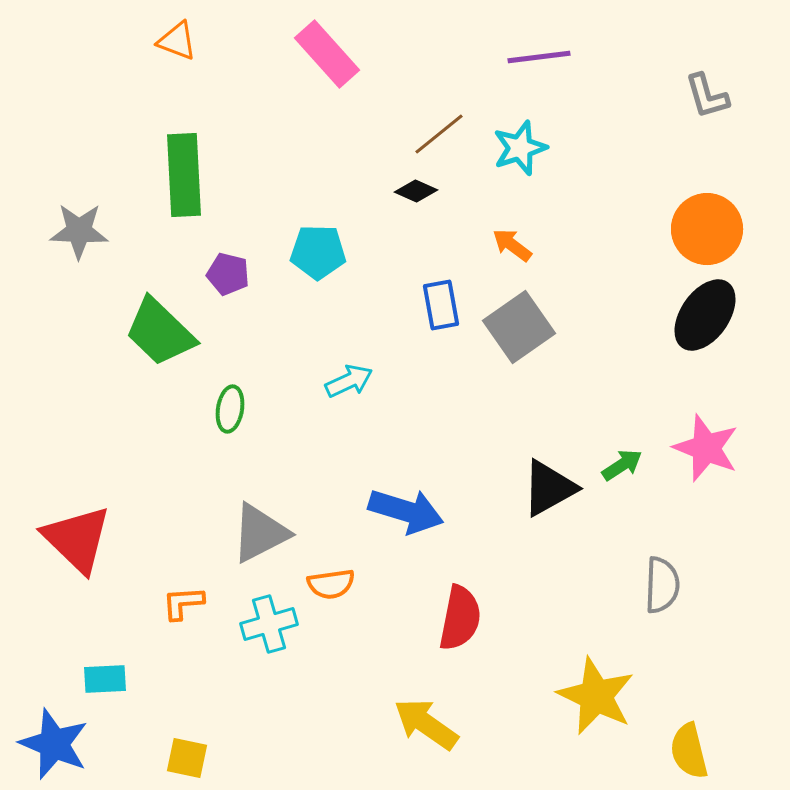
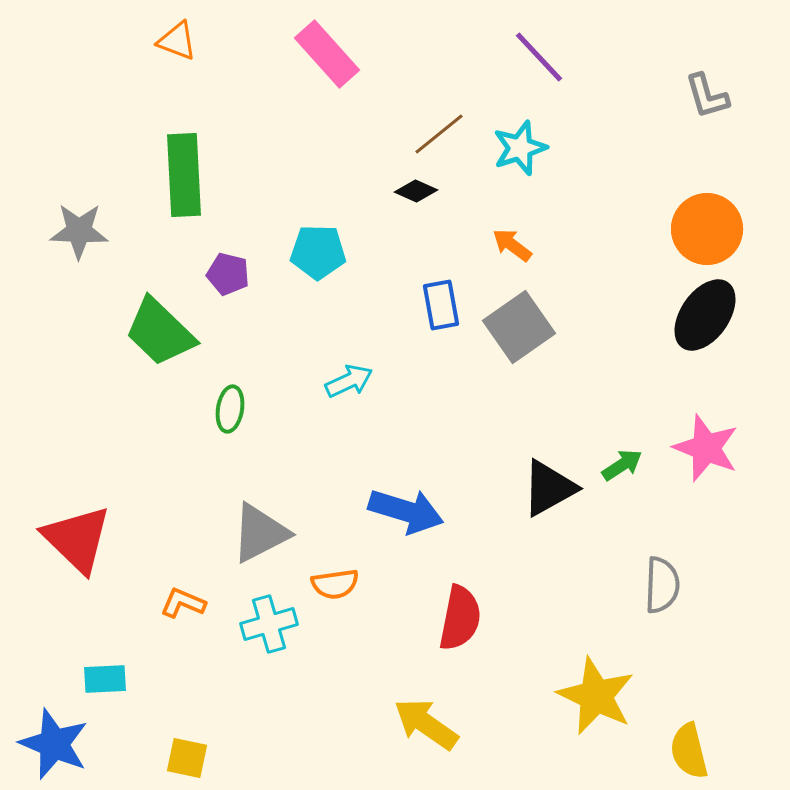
purple line: rotated 54 degrees clockwise
orange semicircle: moved 4 px right
orange L-shape: rotated 27 degrees clockwise
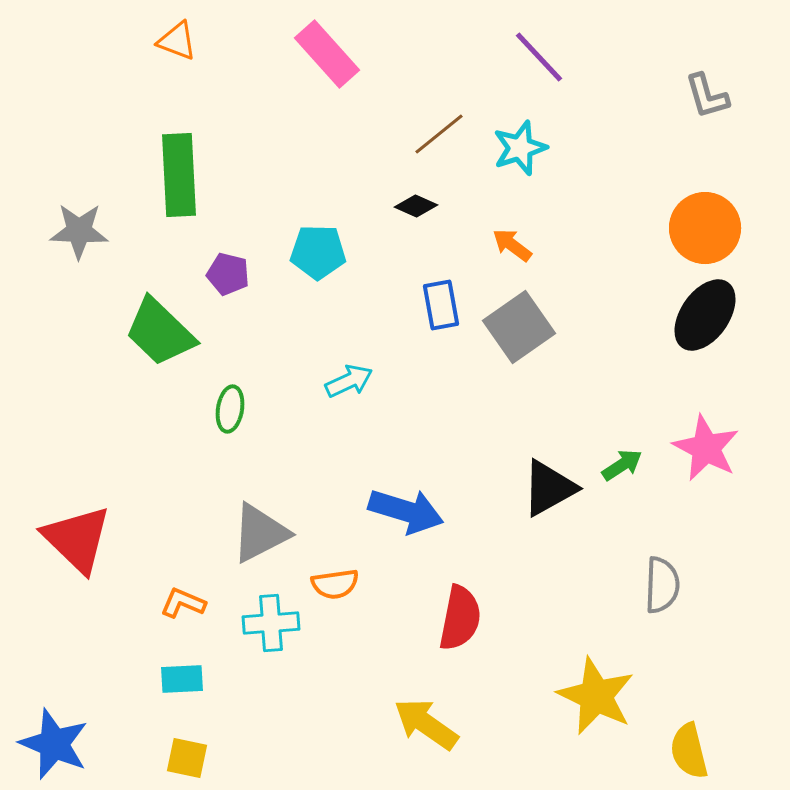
green rectangle: moved 5 px left
black diamond: moved 15 px down
orange circle: moved 2 px left, 1 px up
pink star: rotated 6 degrees clockwise
cyan cross: moved 2 px right, 1 px up; rotated 12 degrees clockwise
cyan rectangle: moved 77 px right
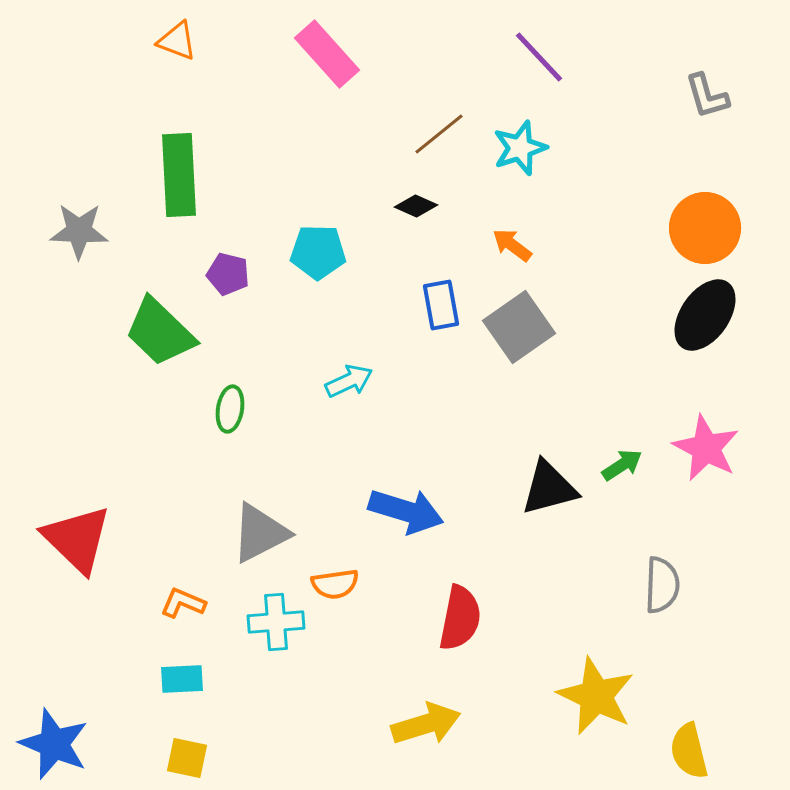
black triangle: rotated 14 degrees clockwise
cyan cross: moved 5 px right, 1 px up
yellow arrow: rotated 128 degrees clockwise
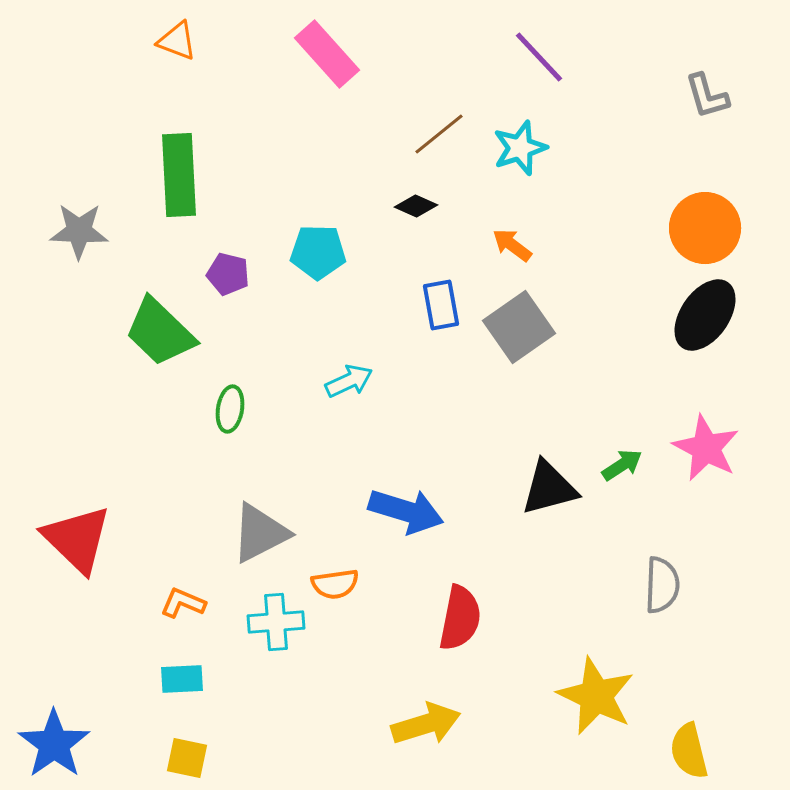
blue star: rotated 14 degrees clockwise
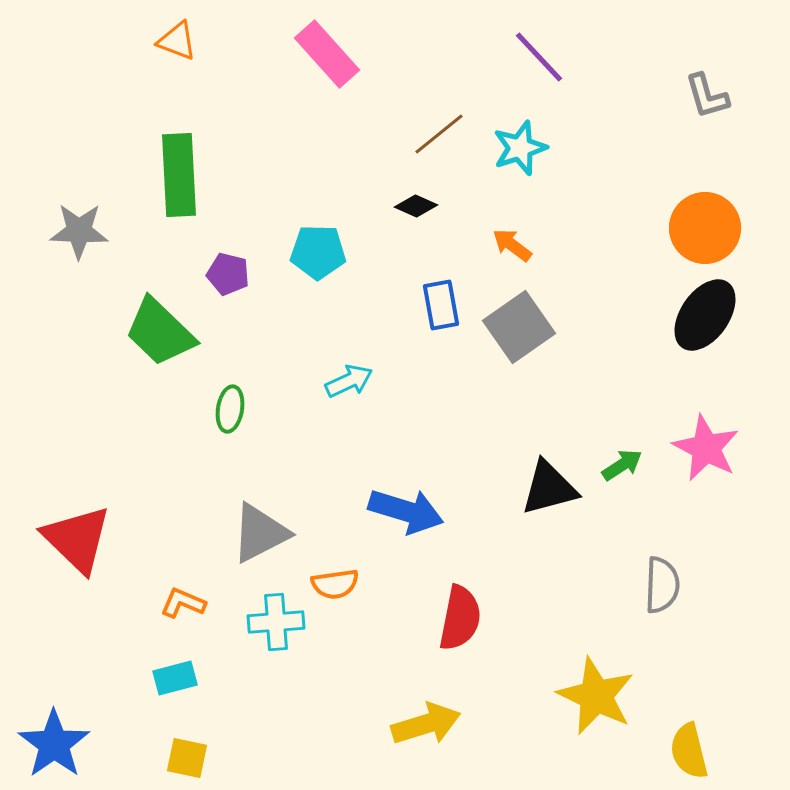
cyan rectangle: moved 7 px left, 1 px up; rotated 12 degrees counterclockwise
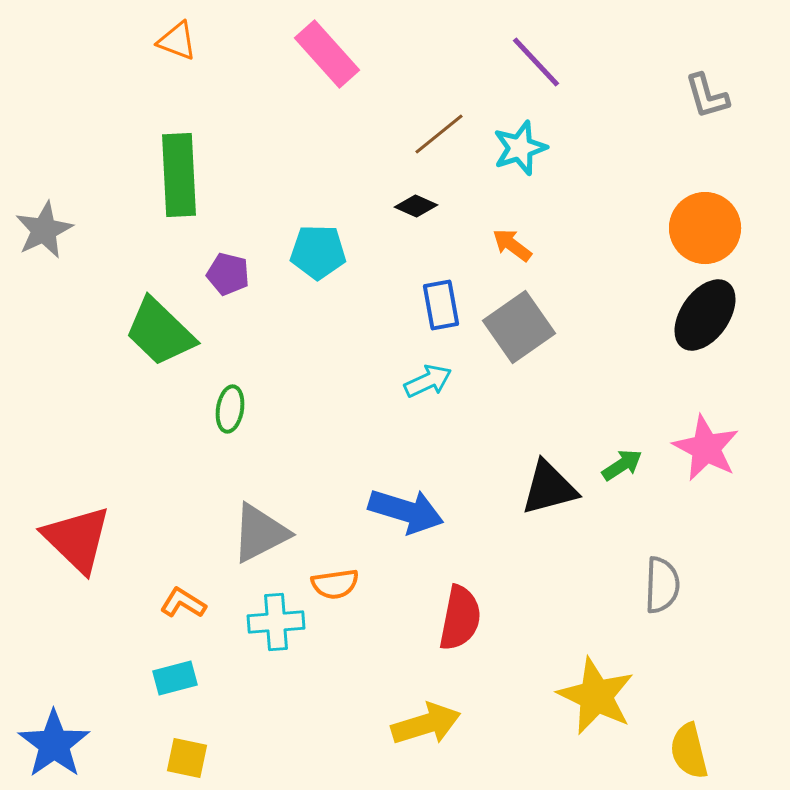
purple line: moved 3 px left, 5 px down
gray star: moved 35 px left, 1 px up; rotated 28 degrees counterclockwise
cyan arrow: moved 79 px right
orange L-shape: rotated 9 degrees clockwise
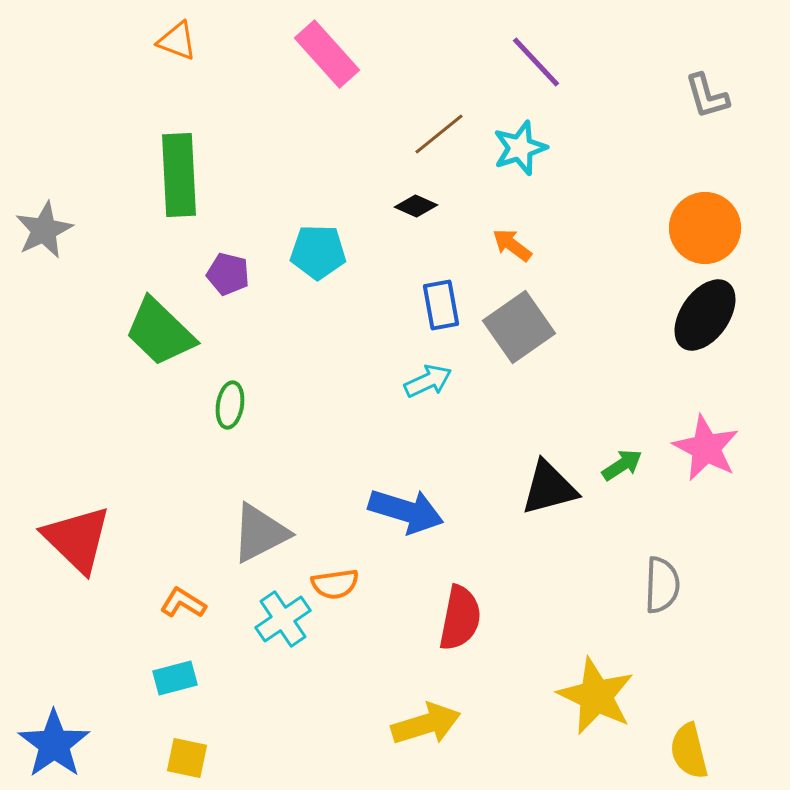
green ellipse: moved 4 px up
cyan cross: moved 7 px right, 3 px up; rotated 30 degrees counterclockwise
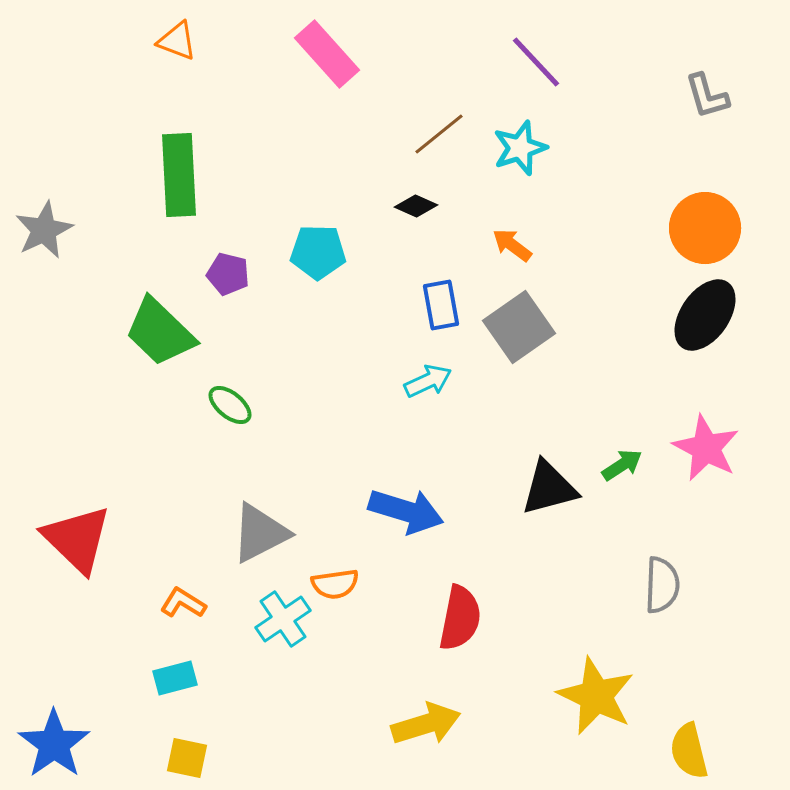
green ellipse: rotated 60 degrees counterclockwise
